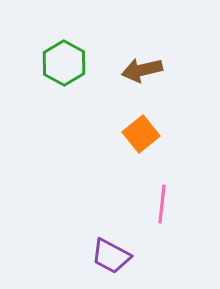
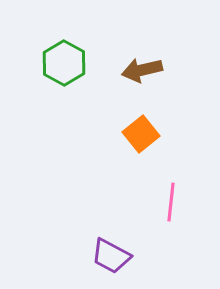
pink line: moved 9 px right, 2 px up
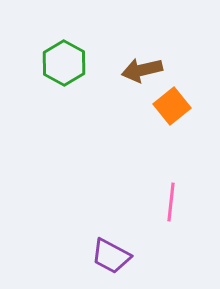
orange square: moved 31 px right, 28 px up
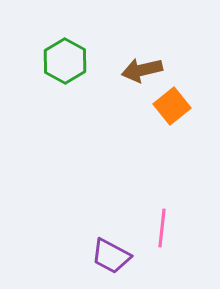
green hexagon: moved 1 px right, 2 px up
pink line: moved 9 px left, 26 px down
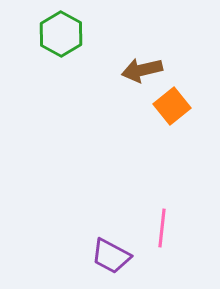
green hexagon: moved 4 px left, 27 px up
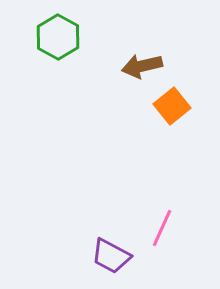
green hexagon: moved 3 px left, 3 px down
brown arrow: moved 4 px up
pink line: rotated 18 degrees clockwise
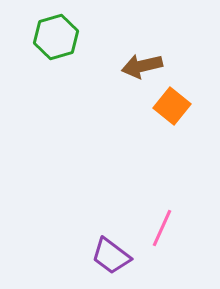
green hexagon: moved 2 px left; rotated 15 degrees clockwise
orange square: rotated 12 degrees counterclockwise
purple trapezoid: rotated 9 degrees clockwise
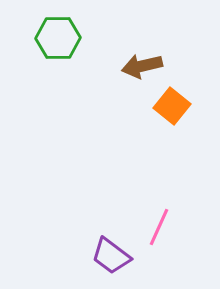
green hexagon: moved 2 px right, 1 px down; rotated 15 degrees clockwise
pink line: moved 3 px left, 1 px up
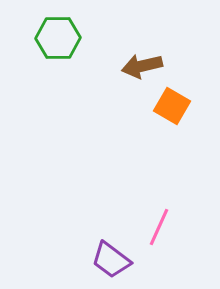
orange square: rotated 9 degrees counterclockwise
purple trapezoid: moved 4 px down
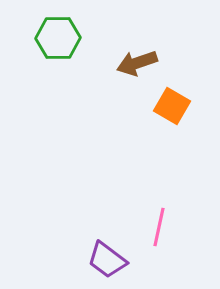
brown arrow: moved 5 px left, 3 px up; rotated 6 degrees counterclockwise
pink line: rotated 12 degrees counterclockwise
purple trapezoid: moved 4 px left
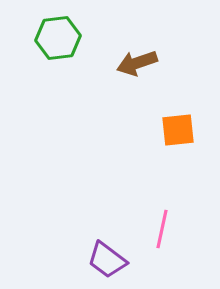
green hexagon: rotated 6 degrees counterclockwise
orange square: moved 6 px right, 24 px down; rotated 36 degrees counterclockwise
pink line: moved 3 px right, 2 px down
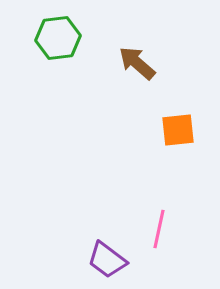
brown arrow: rotated 60 degrees clockwise
pink line: moved 3 px left
